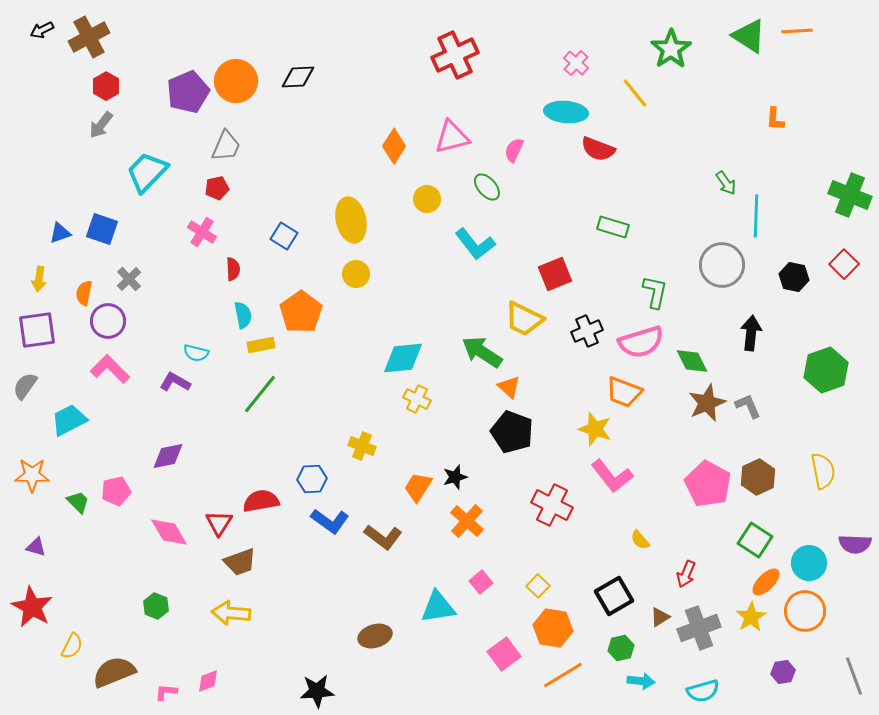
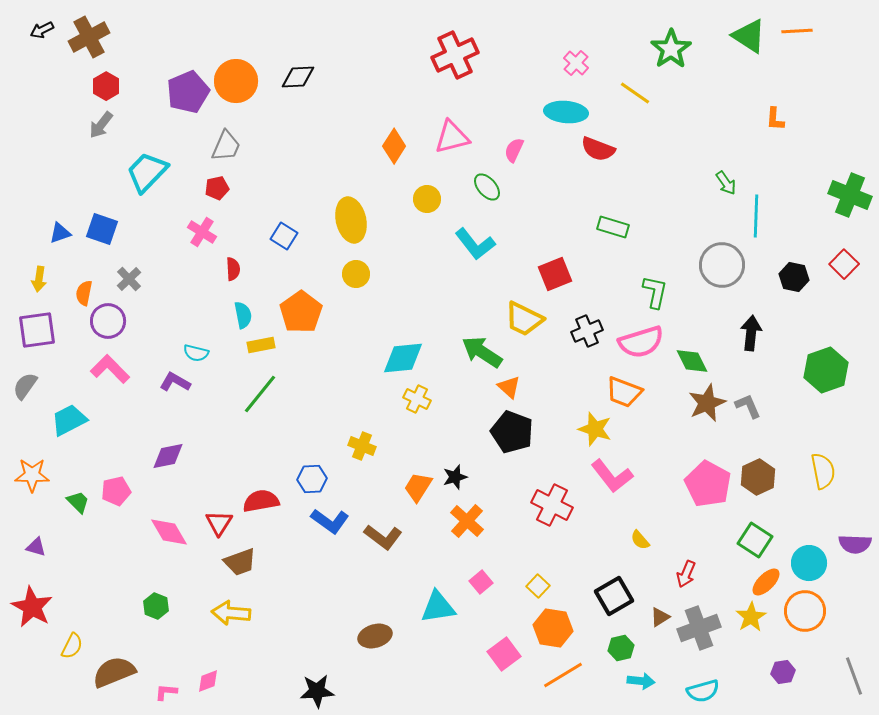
yellow line at (635, 93): rotated 16 degrees counterclockwise
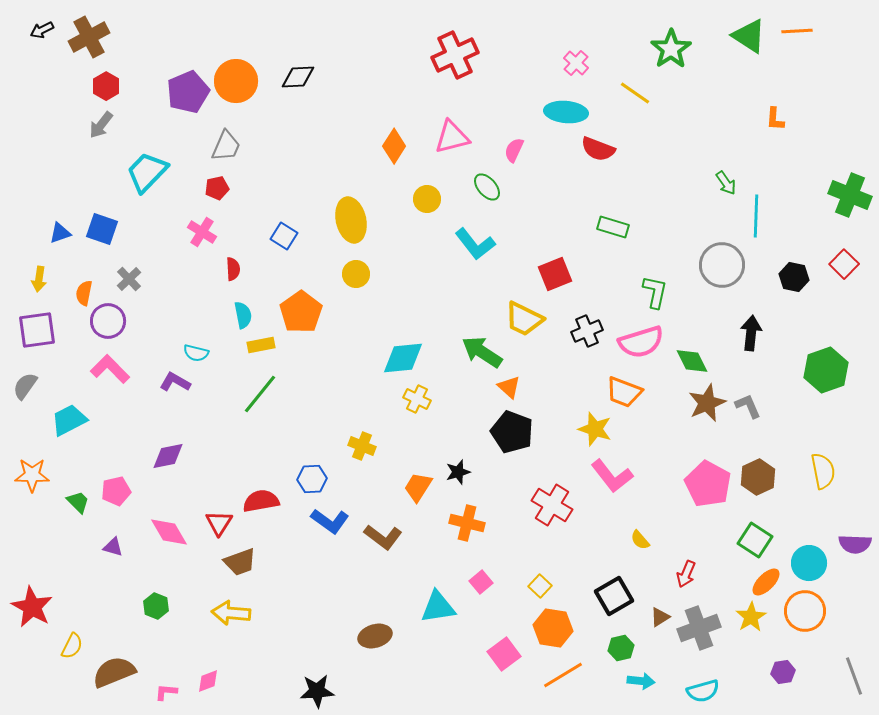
black star at (455, 477): moved 3 px right, 5 px up
red cross at (552, 505): rotated 6 degrees clockwise
orange cross at (467, 521): moved 2 px down; rotated 28 degrees counterclockwise
purple triangle at (36, 547): moved 77 px right
yellow square at (538, 586): moved 2 px right
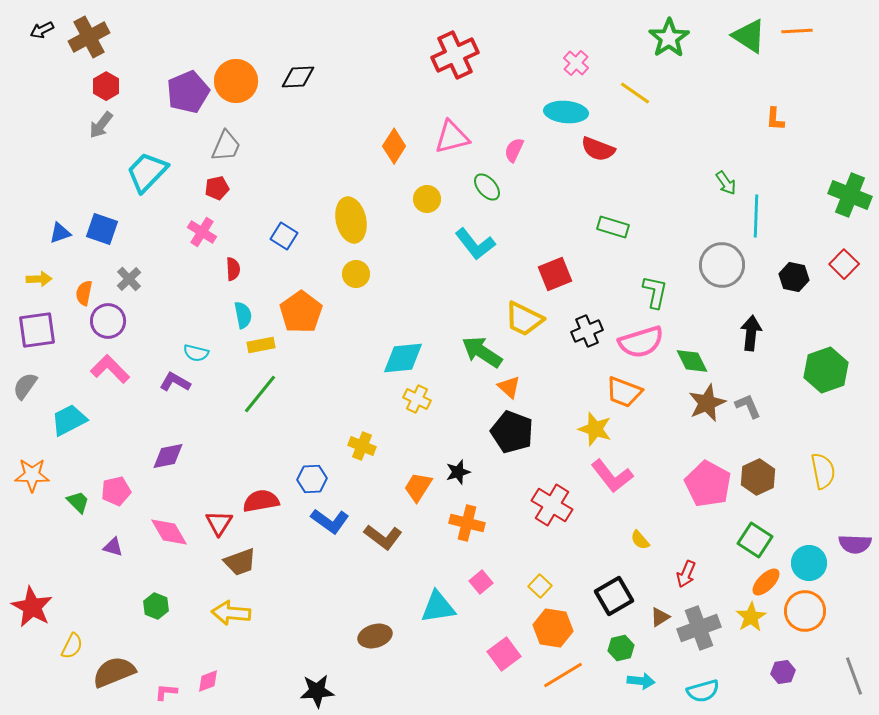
green star at (671, 49): moved 2 px left, 11 px up
yellow arrow at (39, 279): rotated 100 degrees counterclockwise
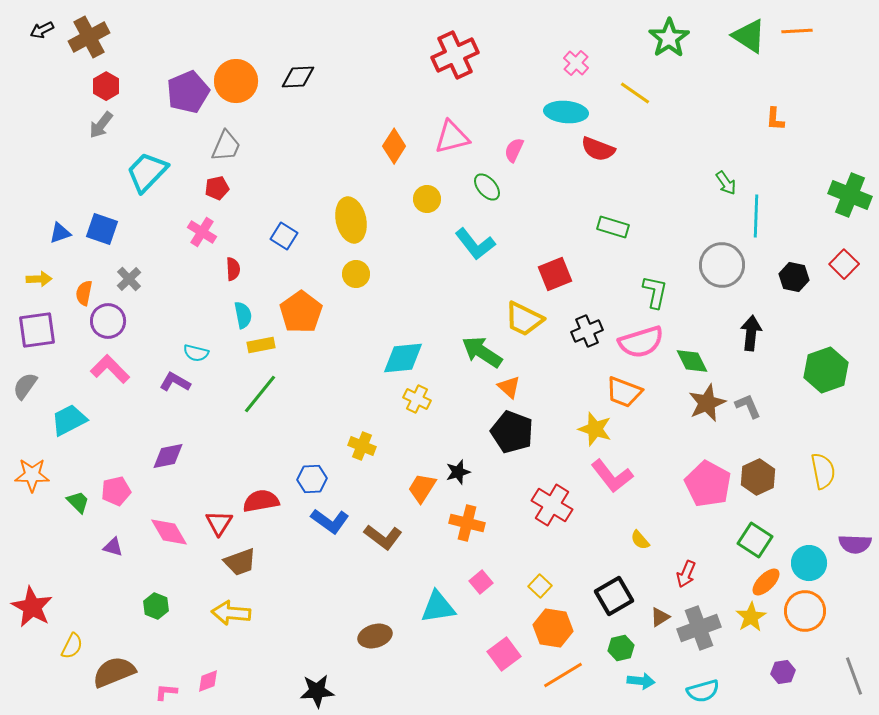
orange trapezoid at (418, 487): moved 4 px right, 1 px down
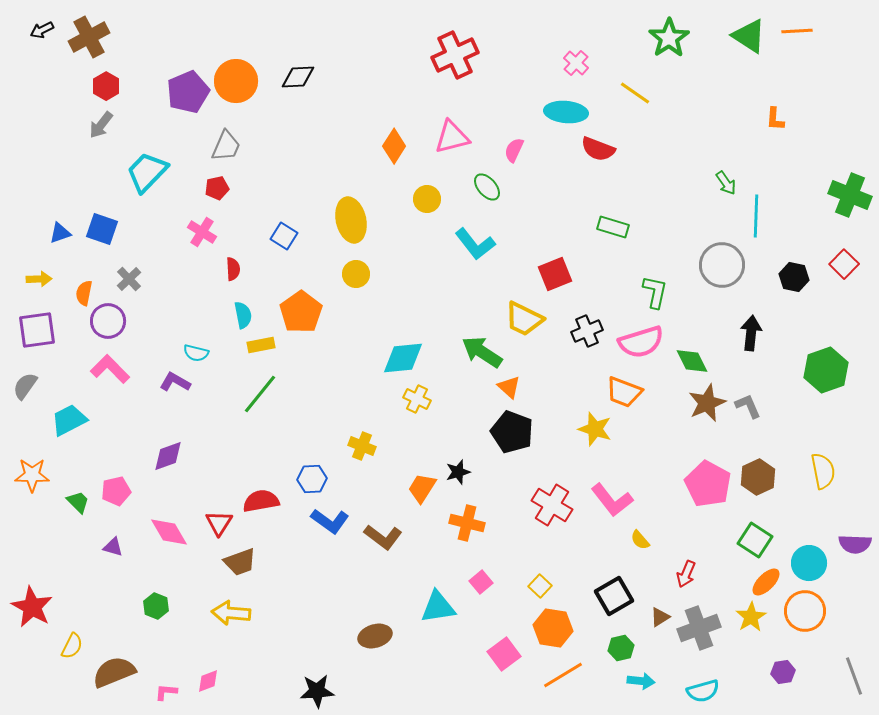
purple diamond at (168, 456): rotated 8 degrees counterclockwise
pink L-shape at (612, 476): moved 24 px down
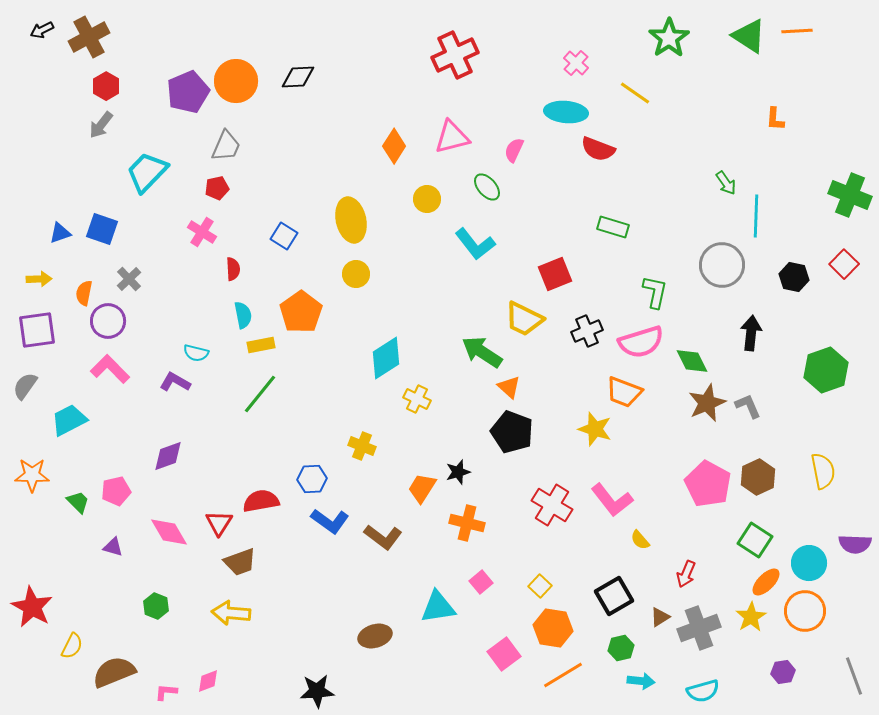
cyan diamond at (403, 358): moved 17 px left; rotated 27 degrees counterclockwise
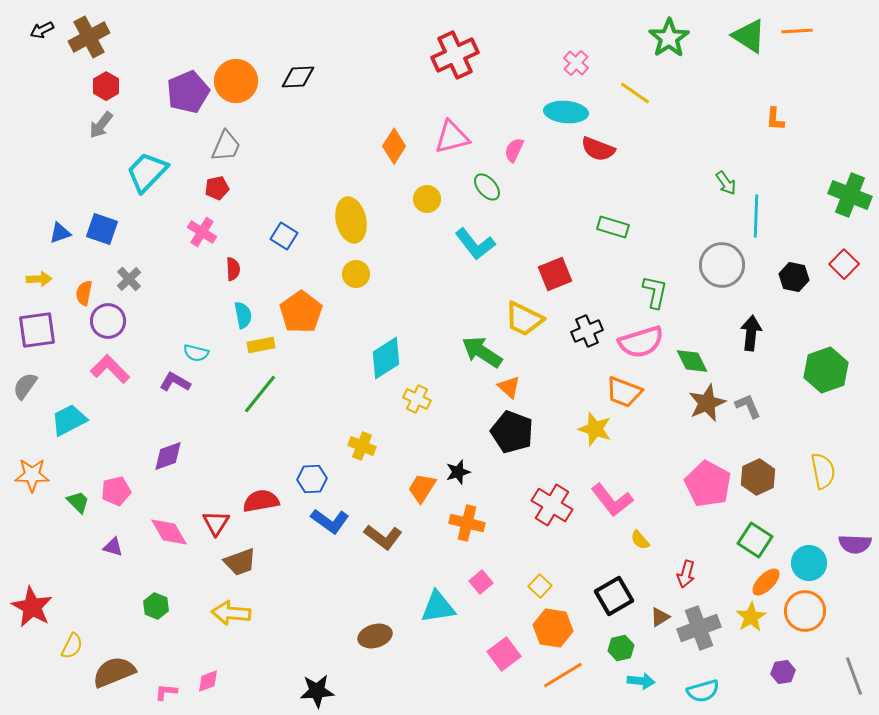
red triangle at (219, 523): moved 3 px left
red arrow at (686, 574): rotated 8 degrees counterclockwise
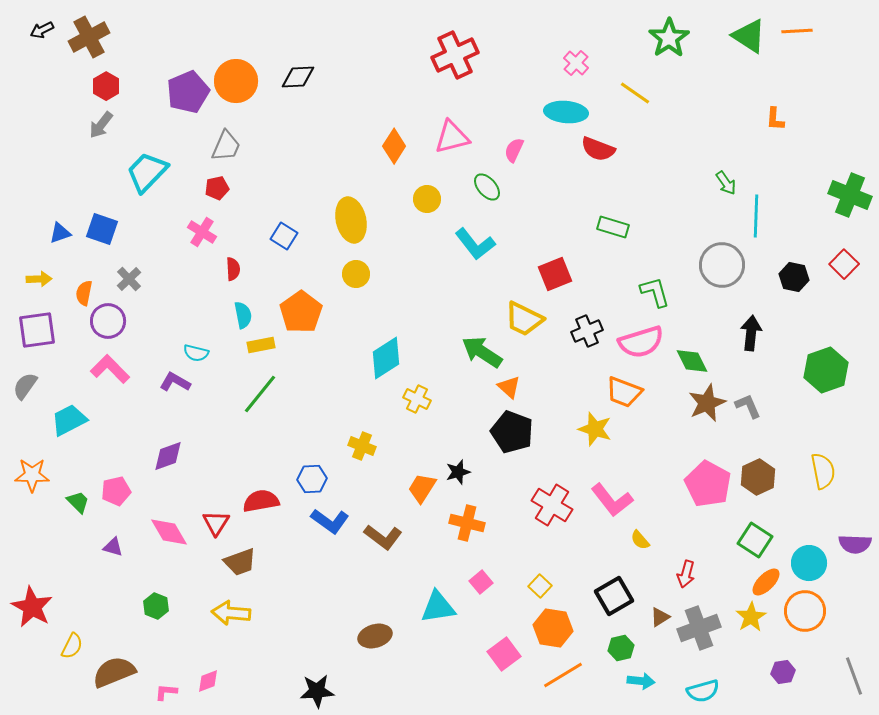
green L-shape at (655, 292): rotated 28 degrees counterclockwise
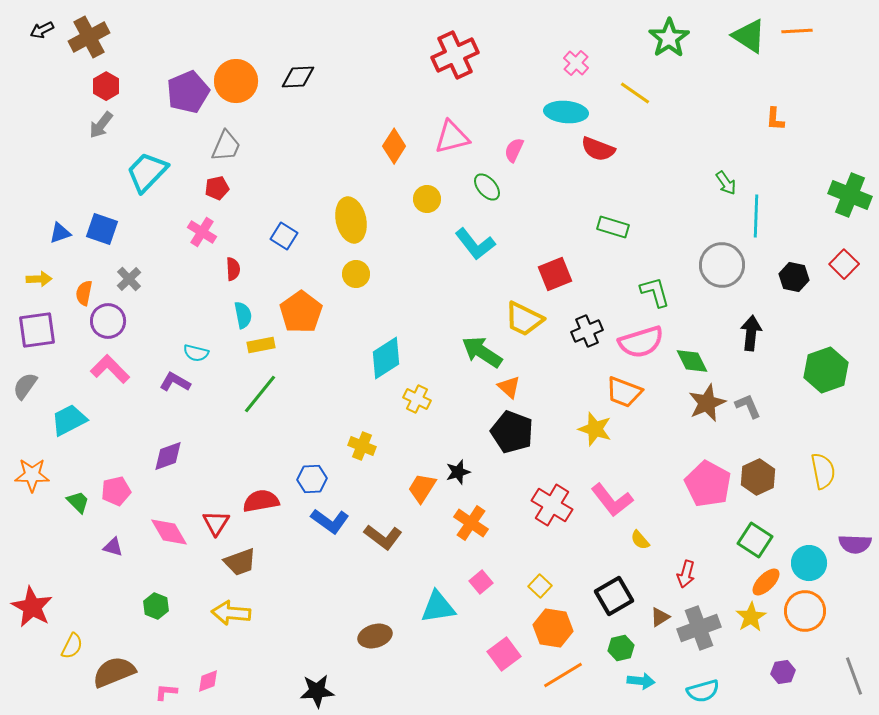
orange cross at (467, 523): moved 4 px right; rotated 20 degrees clockwise
